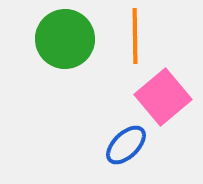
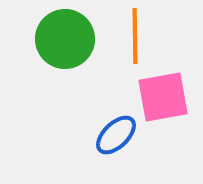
pink square: rotated 30 degrees clockwise
blue ellipse: moved 10 px left, 10 px up
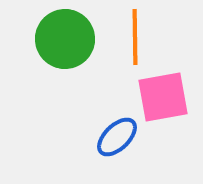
orange line: moved 1 px down
blue ellipse: moved 1 px right, 2 px down
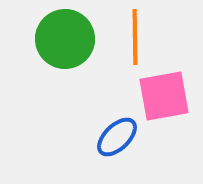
pink square: moved 1 px right, 1 px up
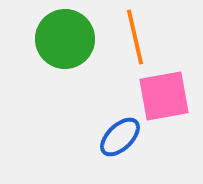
orange line: rotated 12 degrees counterclockwise
blue ellipse: moved 3 px right
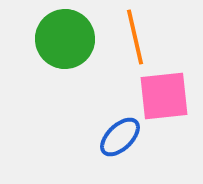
pink square: rotated 4 degrees clockwise
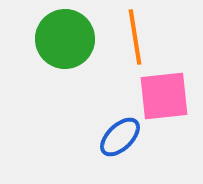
orange line: rotated 4 degrees clockwise
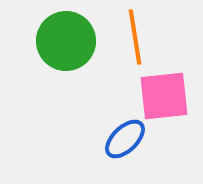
green circle: moved 1 px right, 2 px down
blue ellipse: moved 5 px right, 2 px down
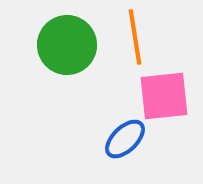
green circle: moved 1 px right, 4 px down
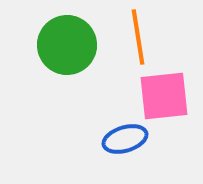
orange line: moved 3 px right
blue ellipse: rotated 27 degrees clockwise
